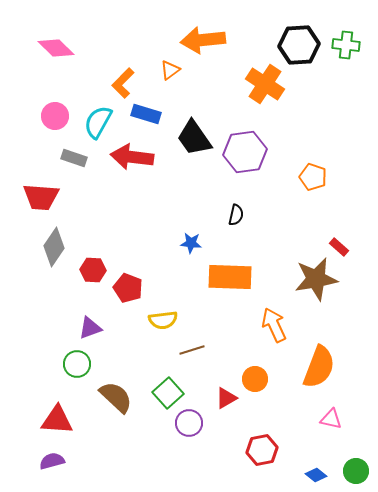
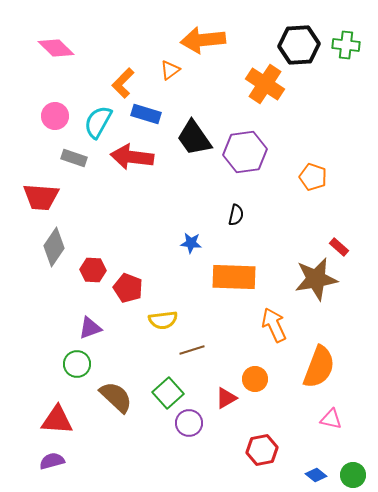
orange rectangle at (230, 277): moved 4 px right
green circle at (356, 471): moved 3 px left, 4 px down
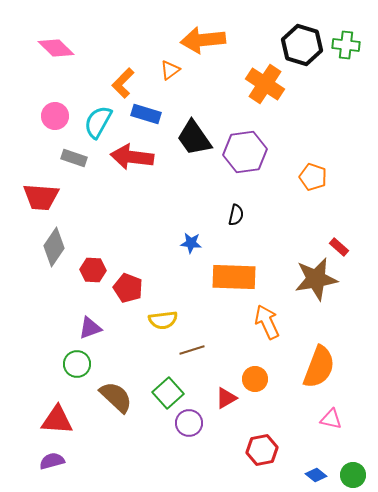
black hexagon at (299, 45): moved 3 px right; rotated 21 degrees clockwise
orange arrow at (274, 325): moved 7 px left, 3 px up
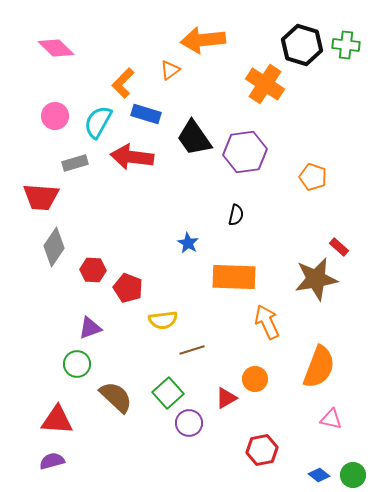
gray rectangle at (74, 158): moved 1 px right, 5 px down; rotated 35 degrees counterclockwise
blue star at (191, 243): moved 3 px left; rotated 25 degrees clockwise
blue diamond at (316, 475): moved 3 px right
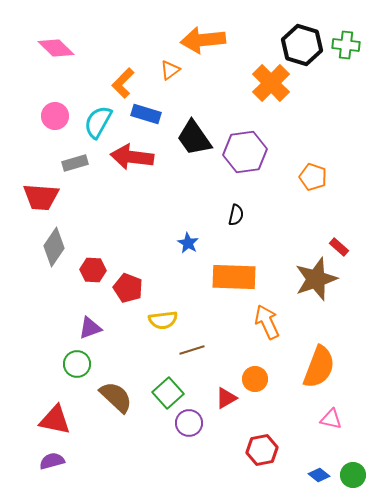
orange cross at (265, 84): moved 6 px right, 1 px up; rotated 12 degrees clockwise
brown star at (316, 279): rotated 9 degrees counterclockwise
red triangle at (57, 420): moved 2 px left; rotated 8 degrees clockwise
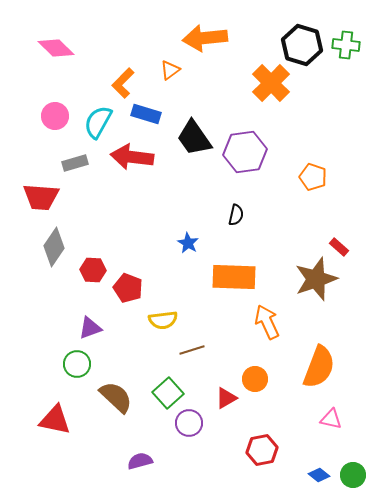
orange arrow at (203, 40): moved 2 px right, 2 px up
purple semicircle at (52, 461): moved 88 px right
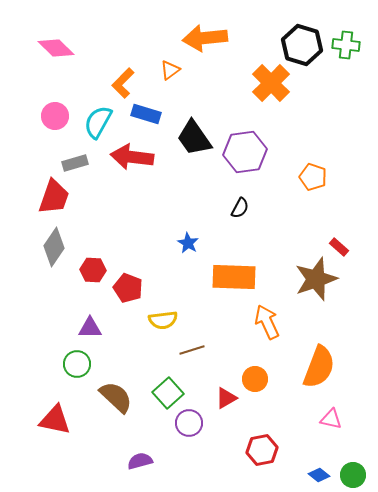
red trapezoid at (41, 197): moved 13 px right; rotated 75 degrees counterclockwise
black semicircle at (236, 215): moved 4 px right, 7 px up; rotated 15 degrees clockwise
purple triangle at (90, 328): rotated 20 degrees clockwise
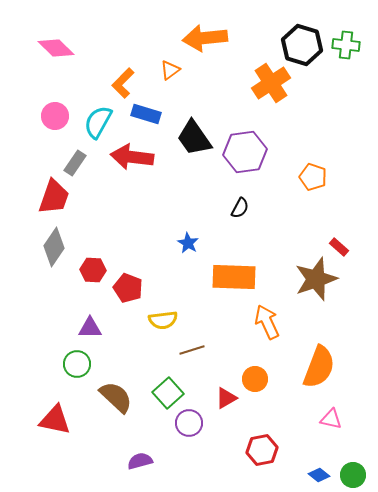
orange cross at (271, 83): rotated 12 degrees clockwise
gray rectangle at (75, 163): rotated 40 degrees counterclockwise
